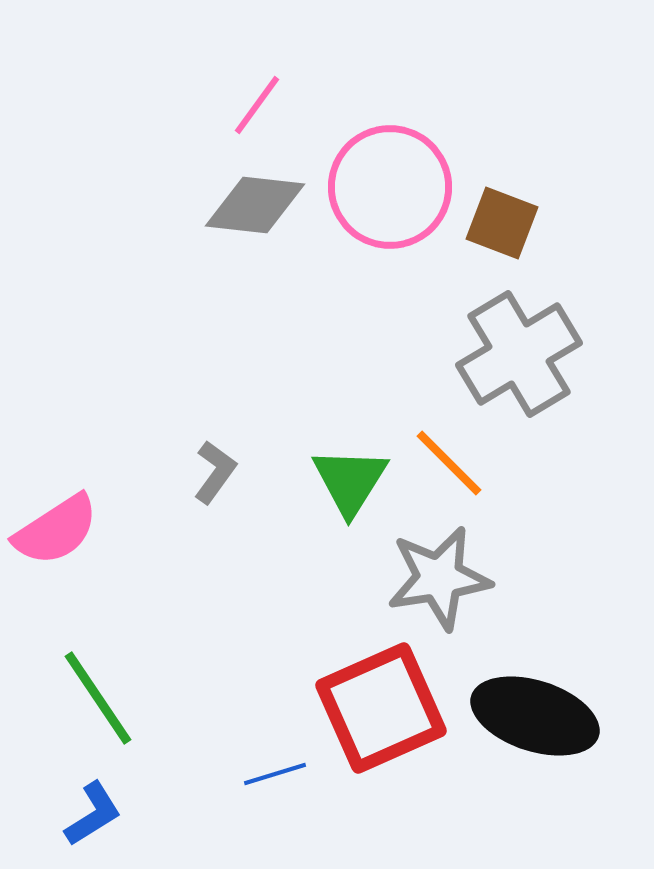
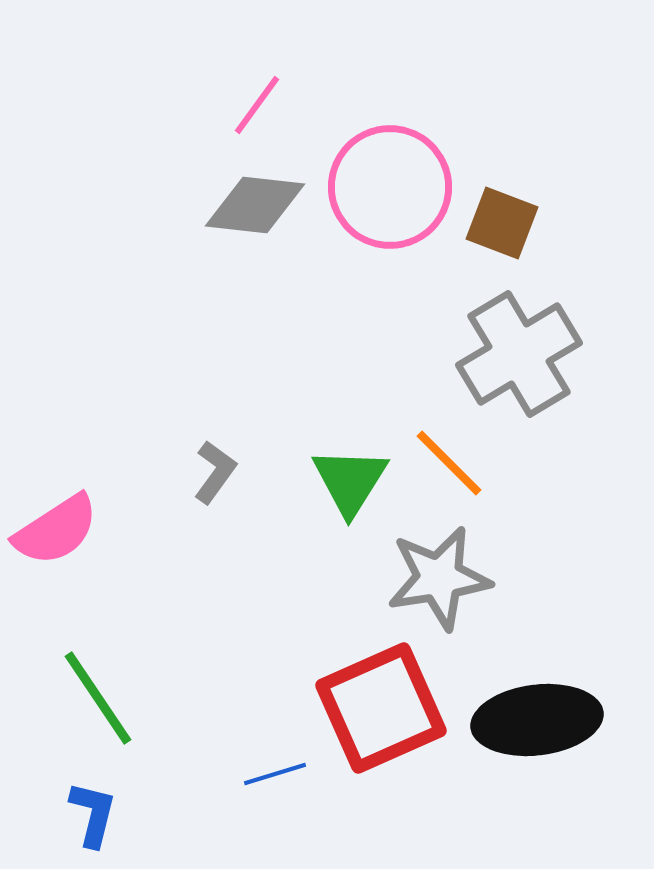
black ellipse: moved 2 px right, 4 px down; rotated 25 degrees counterclockwise
blue L-shape: rotated 44 degrees counterclockwise
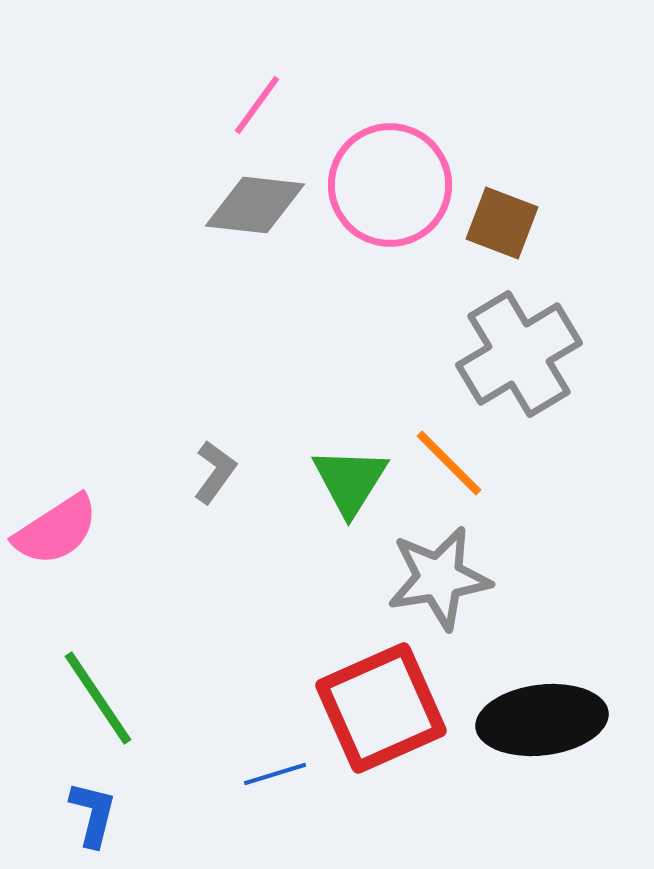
pink circle: moved 2 px up
black ellipse: moved 5 px right
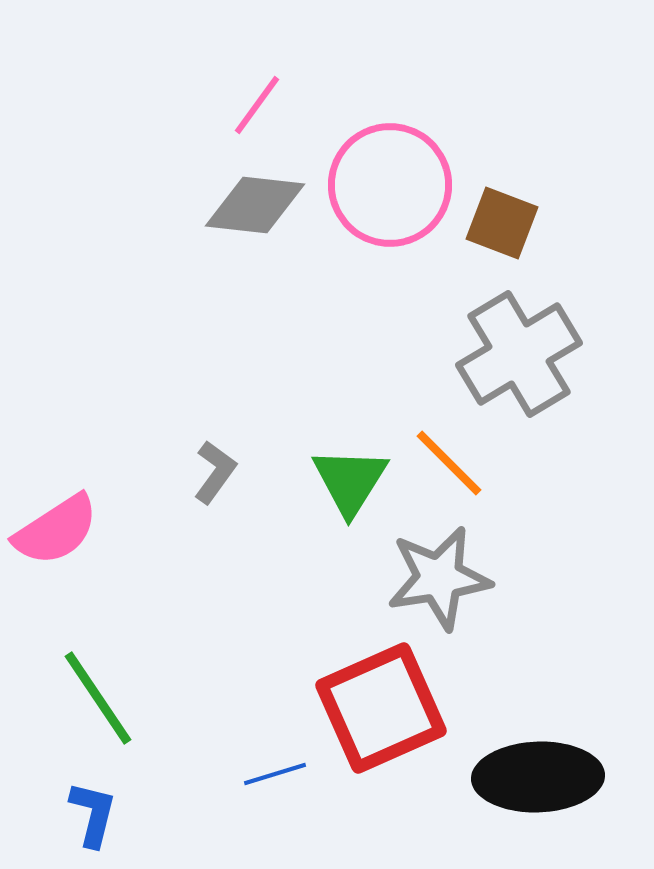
black ellipse: moved 4 px left, 57 px down; rotated 5 degrees clockwise
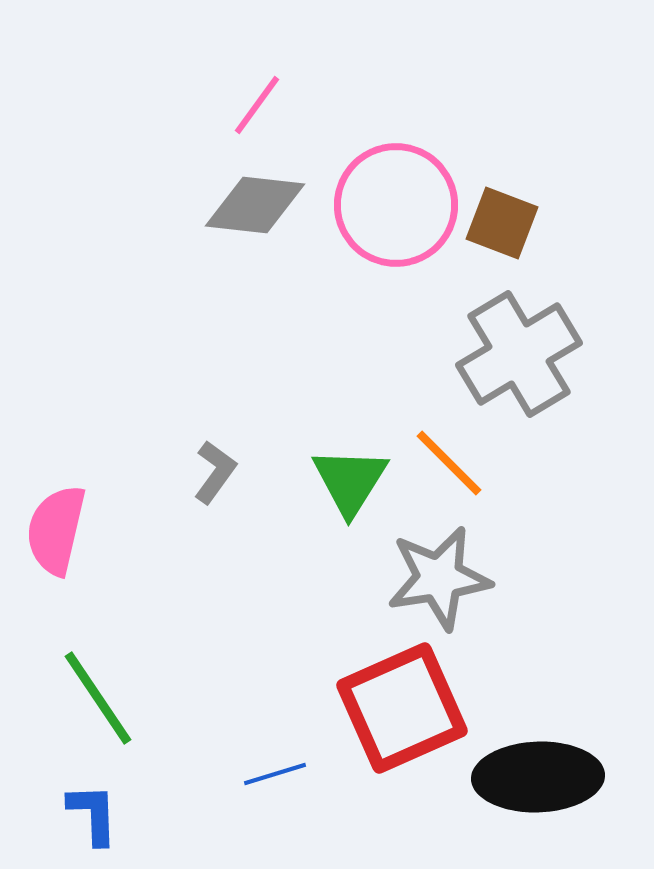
pink circle: moved 6 px right, 20 px down
pink semicircle: rotated 136 degrees clockwise
red square: moved 21 px right
blue L-shape: rotated 16 degrees counterclockwise
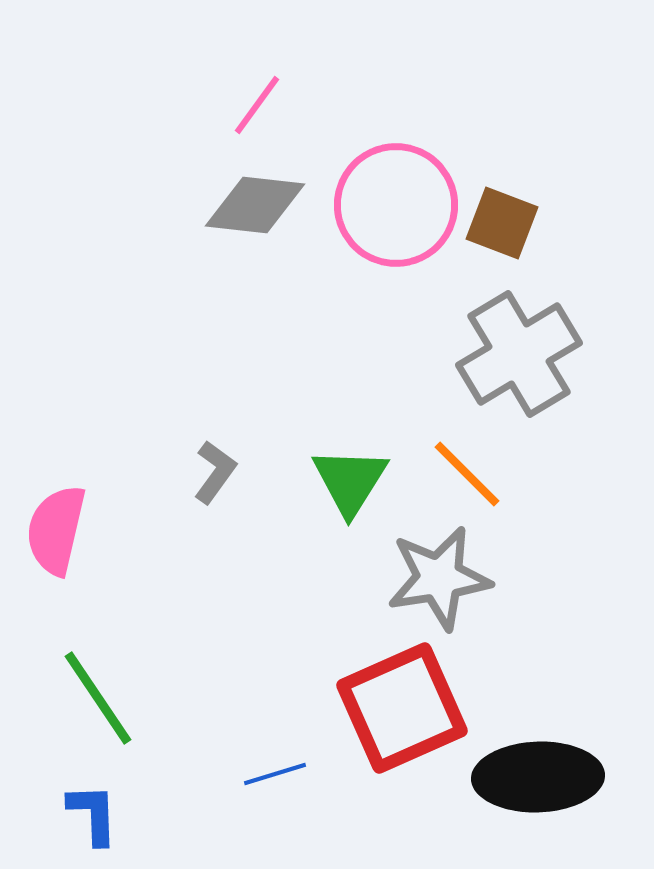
orange line: moved 18 px right, 11 px down
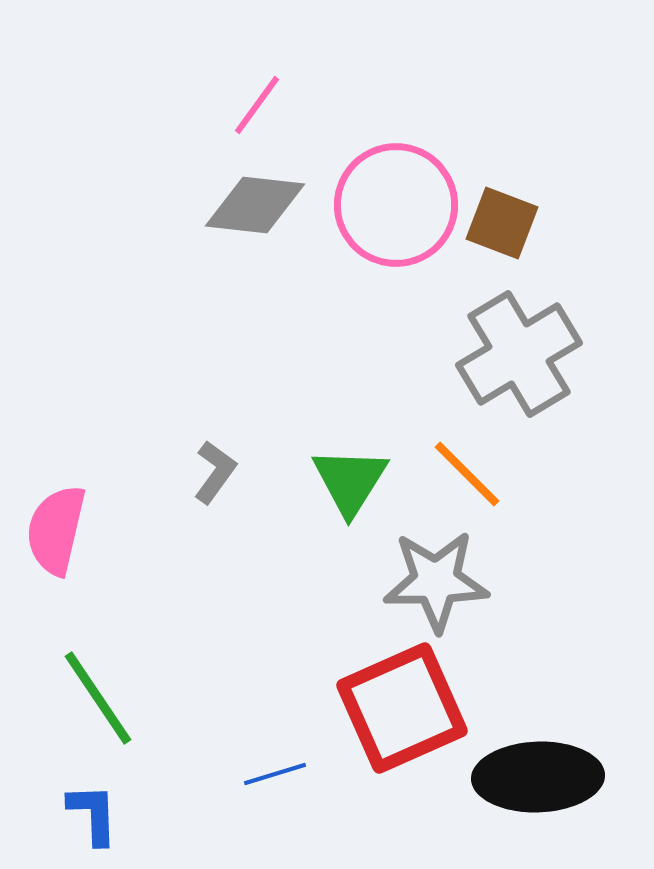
gray star: moved 3 px left, 3 px down; rotated 8 degrees clockwise
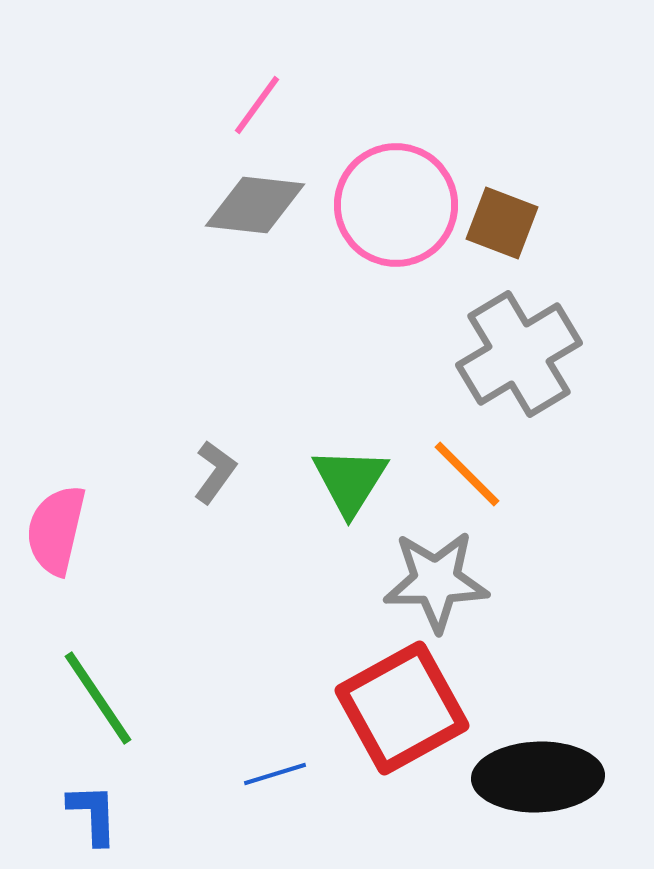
red square: rotated 5 degrees counterclockwise
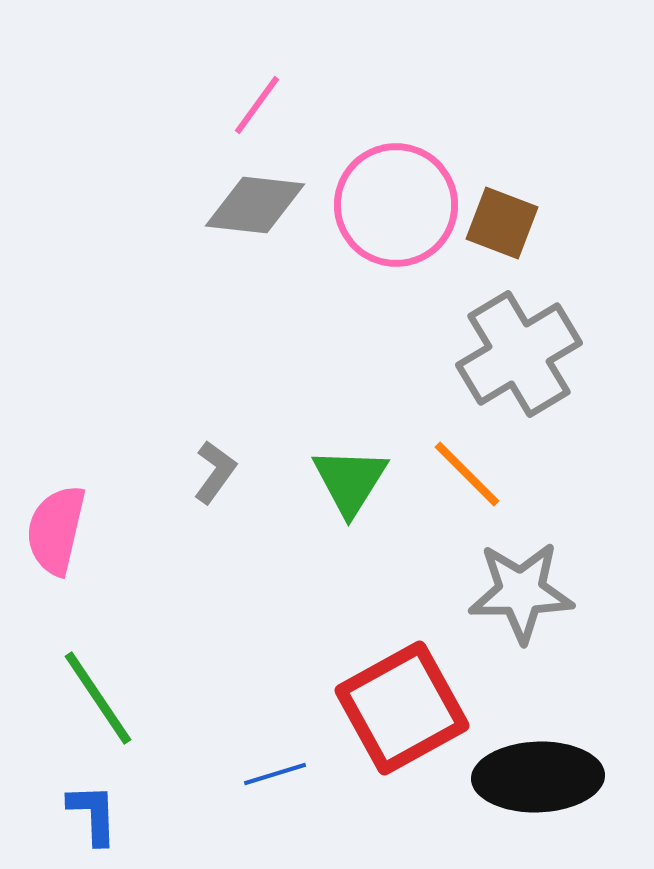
gray star: moved 85 px right, 11 px down
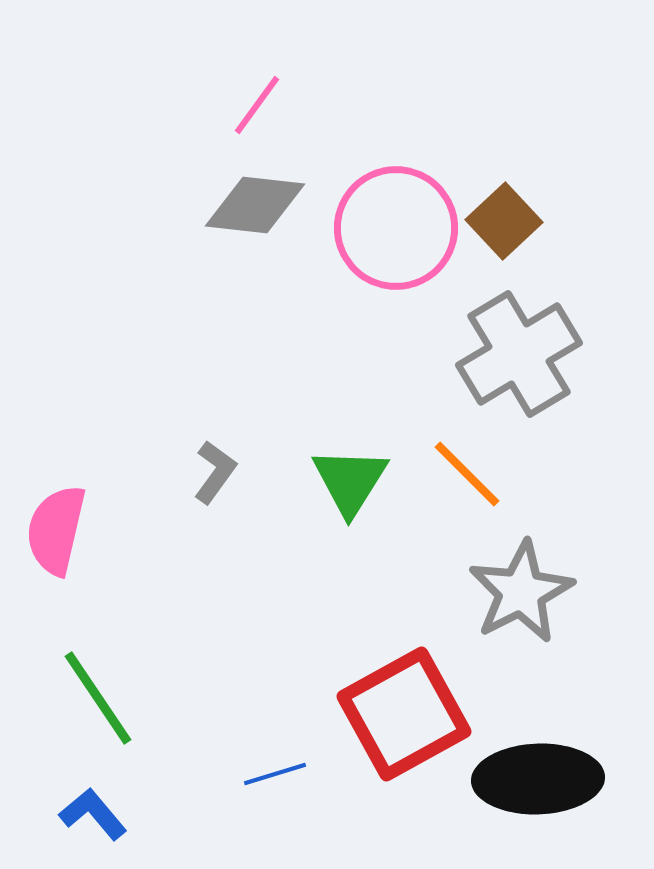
pink circle: moved 23 px down
brown square: moved 2 px right, 2 px up; rotated 26 degrees clockwise
gray star: rotated 26 degrees counterclockwise
red square: moved 2 px right, 6 px down
black ellipse: moved 2 px down
blue L-shape: rotated 38 degrees counterclockwise
